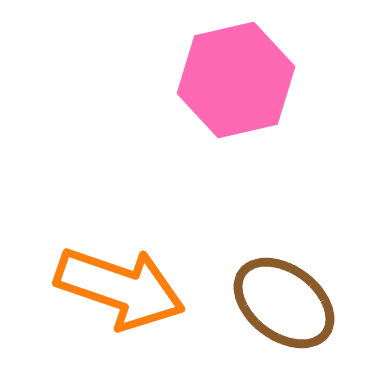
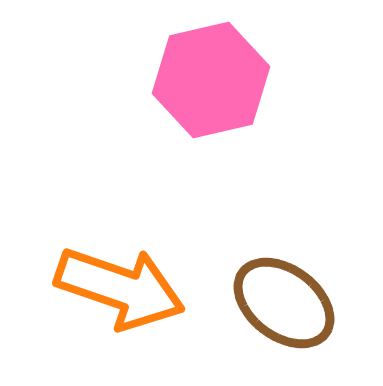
pink hexagon: moved 25 px left
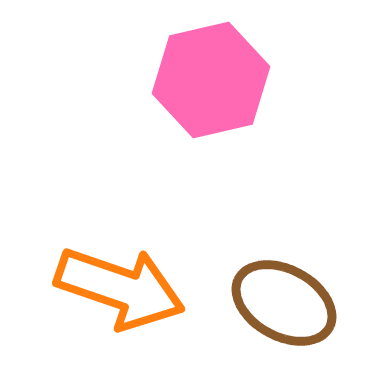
brown ellipse: rotated 8 degrees counterclockwise
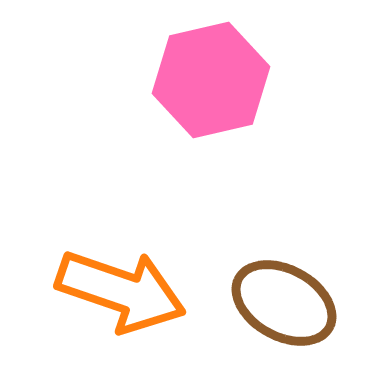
orange arrow: moved 1 px right, 3 px down
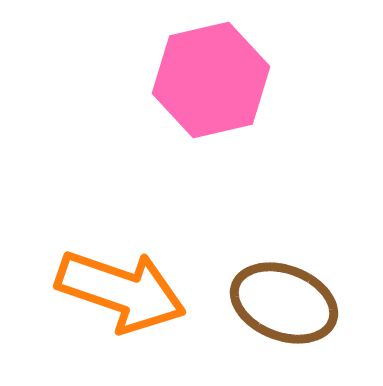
brown ellipse: rotated 8 degrees counterclockwise
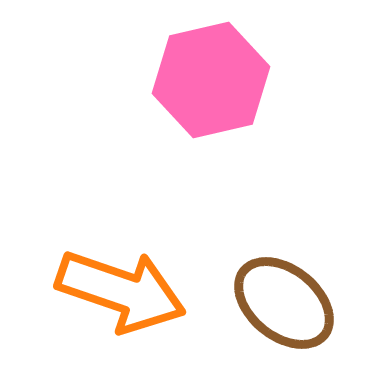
brown ellipse: rotated 18 degrees clockwise
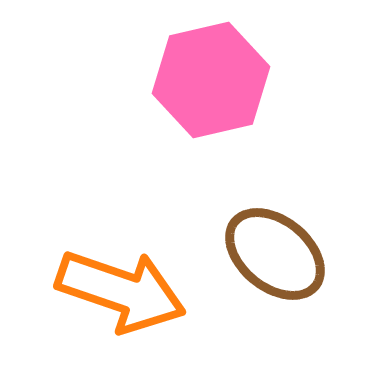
brown ellipse: moved 9 px left, 49 px up
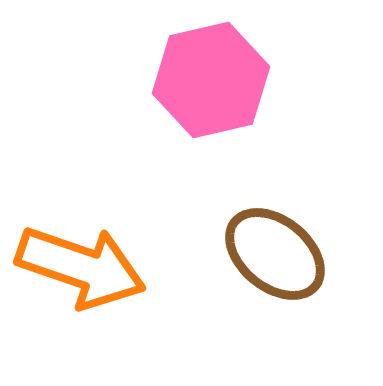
orange arrow: moved 40 px left, 24 px up
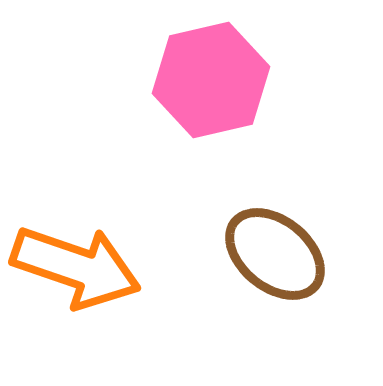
orange arrow: moved 5 px left
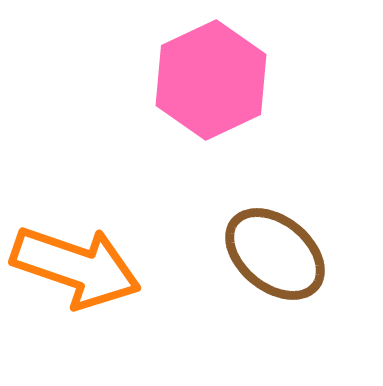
pink hexagon: rotated 12 degrees counterclockwise
